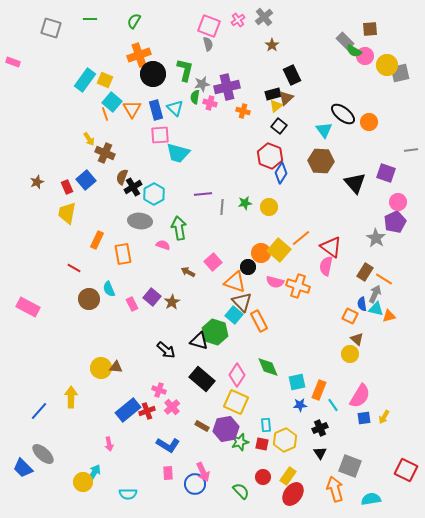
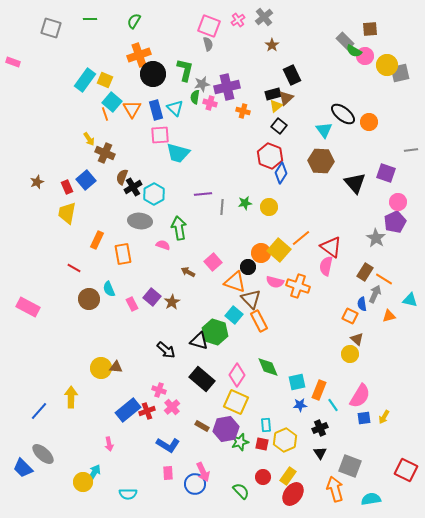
brown triangle at (242, 302): moved 9 px right, 3 px up
cyan triangle at (376, 309): moved 34 px right, 9 px up
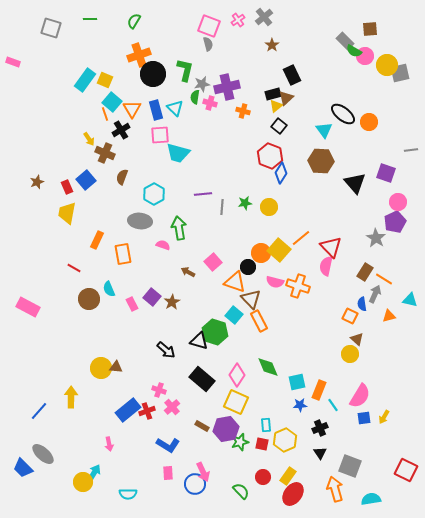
black cross at (133, 187): moved 12 px left, 57 px up
red triangle at (331, 247): rotated 10 degrees clockwise
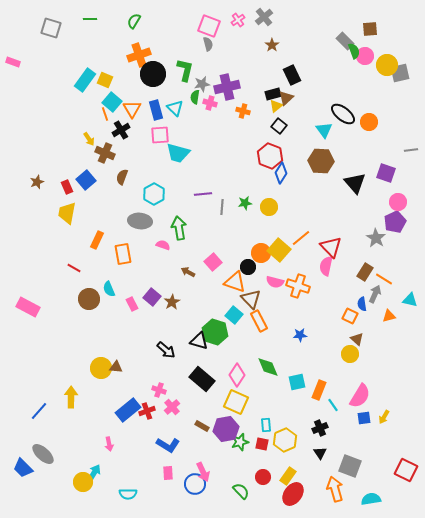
green semicircle at (354, 51): rotated 140 degrees counterclockwise
blue star at (300, 405): moved 70 px up
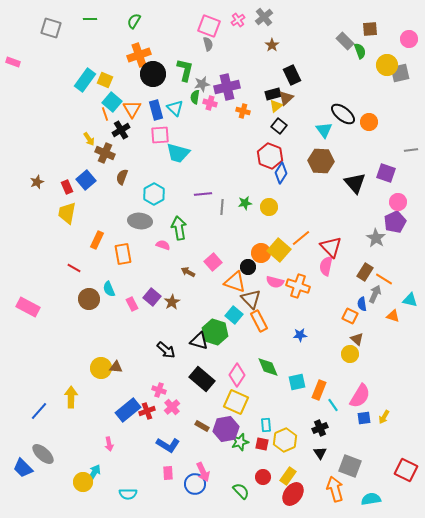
green semicircle at (354, 51): moved 6 px right
pink circle at (365, 56): moved 44 px right, 17 px up
orange triangle at (389, 316): moved 4 px right; rotated 32 degrees clockwise
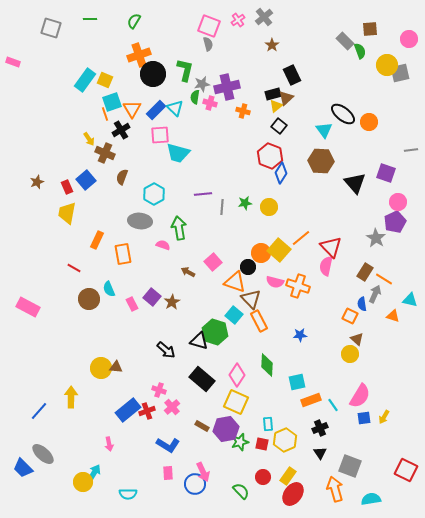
cyan square at (112, 102): rotated 30 degrees clockwise
blue rectangle at (156, 110): rotated 60 degrees clockwise
green diamond at (268, 367): moved 1 px left, 2 px up; rotated 25 degrees clockwise
orange rectangle at (319, 390): moved 8 px left, 10 px down; rotated 48 degrees clockwise
cyan rectangle at (266, 425): moved 2 px right, 1 px up
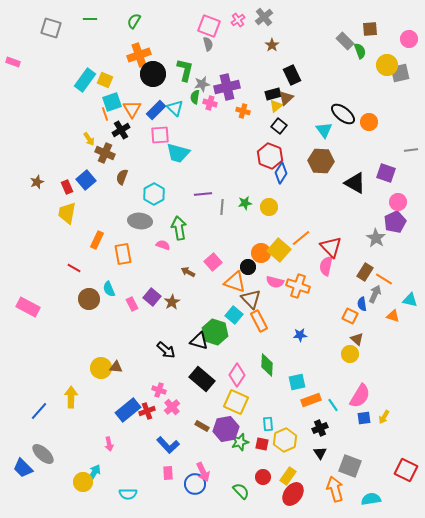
black triangle at (355, 183): rotated 20 degrees counterclockwise
blue L-shape at (168, 445): rotated 15 degrees clockwise
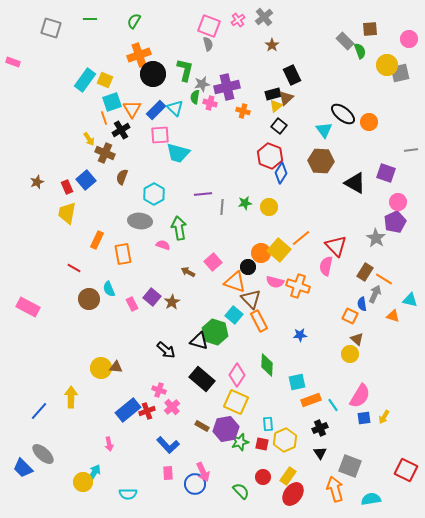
orange line at (105, 114): moved 1 px left, 4 px down
red triangle at (331, 247): moved 5 px right, 1 px up
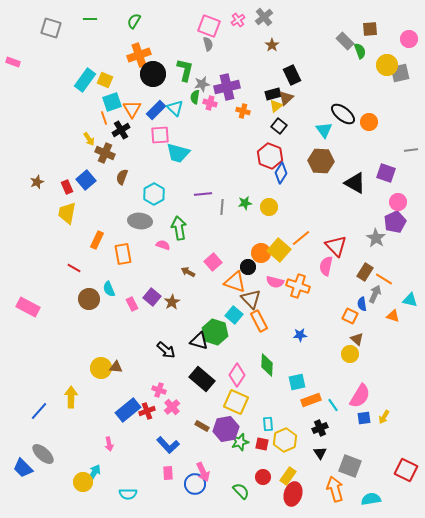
red ellipse at (293, 494): rotated 20 degrees counterclockwise
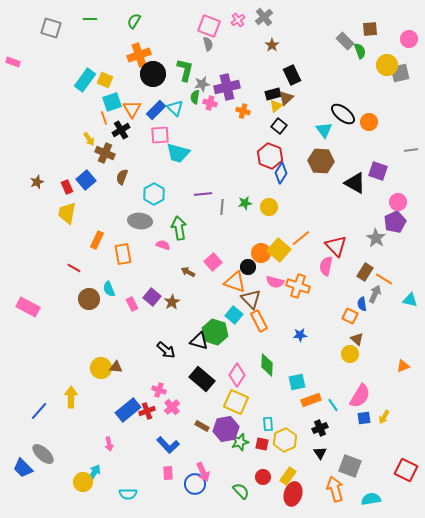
purple square at (386, 173): moved 8 px left, 2 px up
orange triangle at (393, 316): moved 10 px right, 50 px down; rotated 40 degrees counterclockwise
